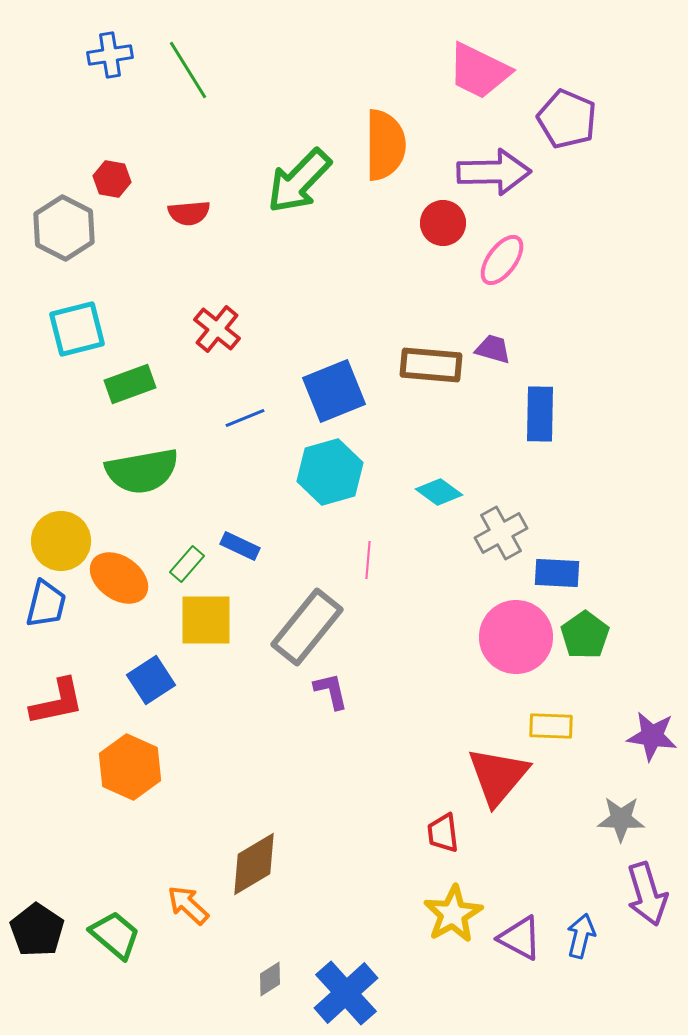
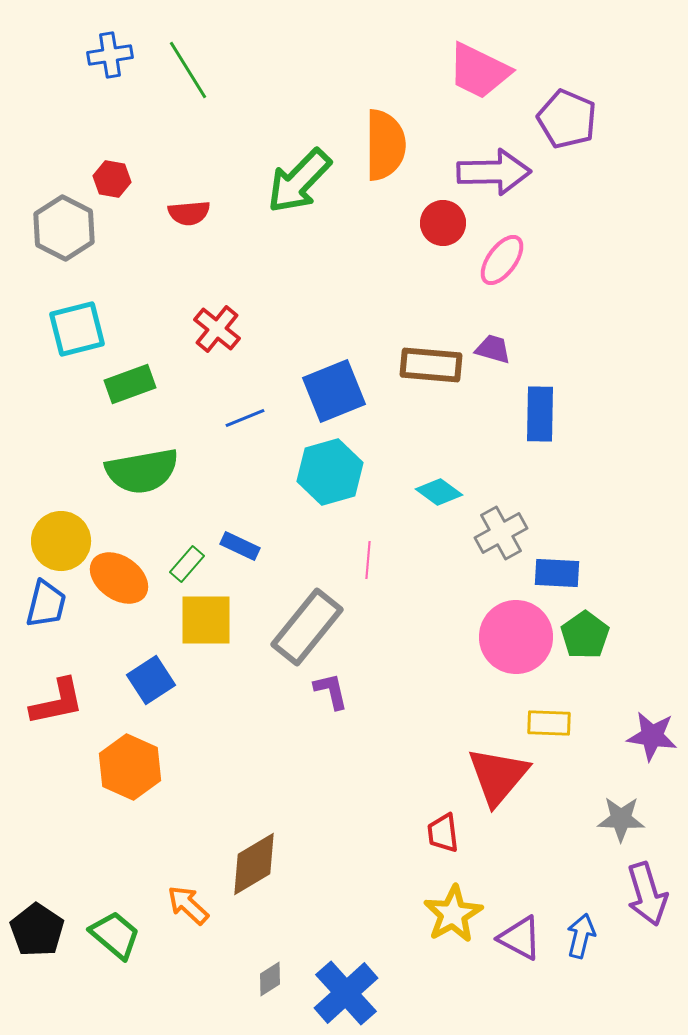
yellow rectangle at (551, 726): moved 2 px left, 3 px up
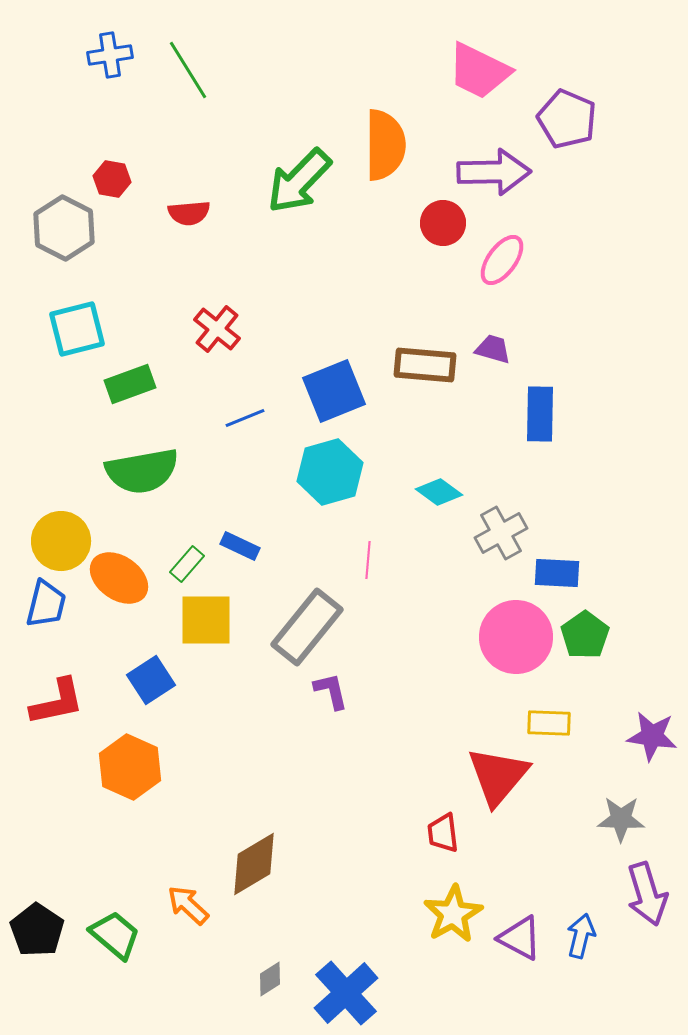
brown rectangle at (431, 365): moved 6 px left
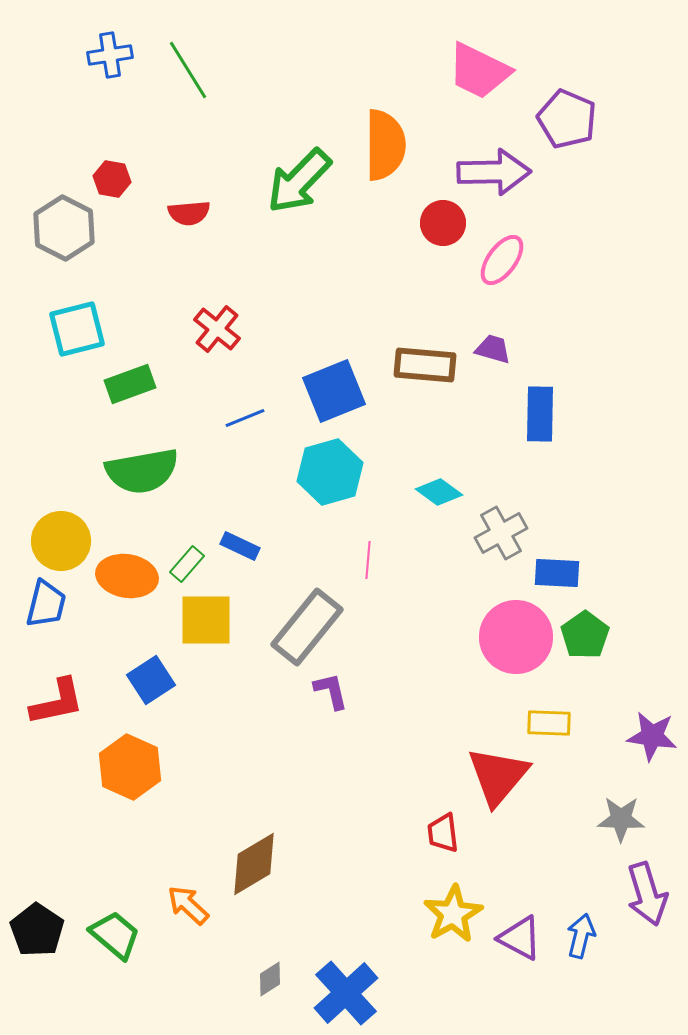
orange ellipse at (119, 578): moved 8 px right, 2 px up; rotated 26 degrees counterclockwise
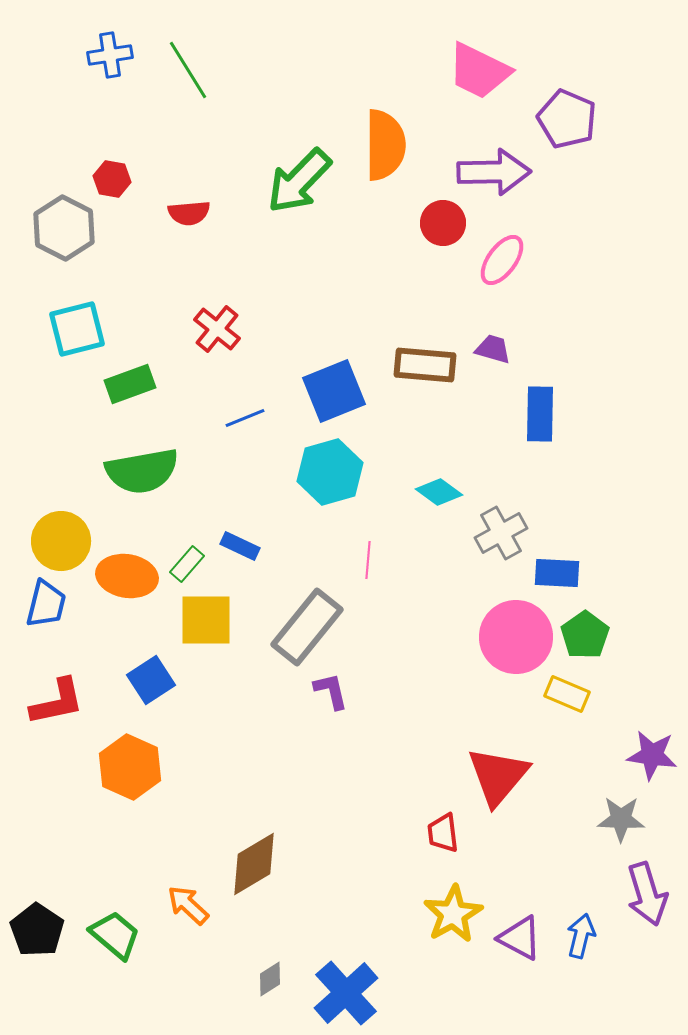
yellow rectangle at (549, 723): moved 18 px right, 29 px up; rotated 21 degrees clockwise
purple star at (652, 736): moved 19 px down
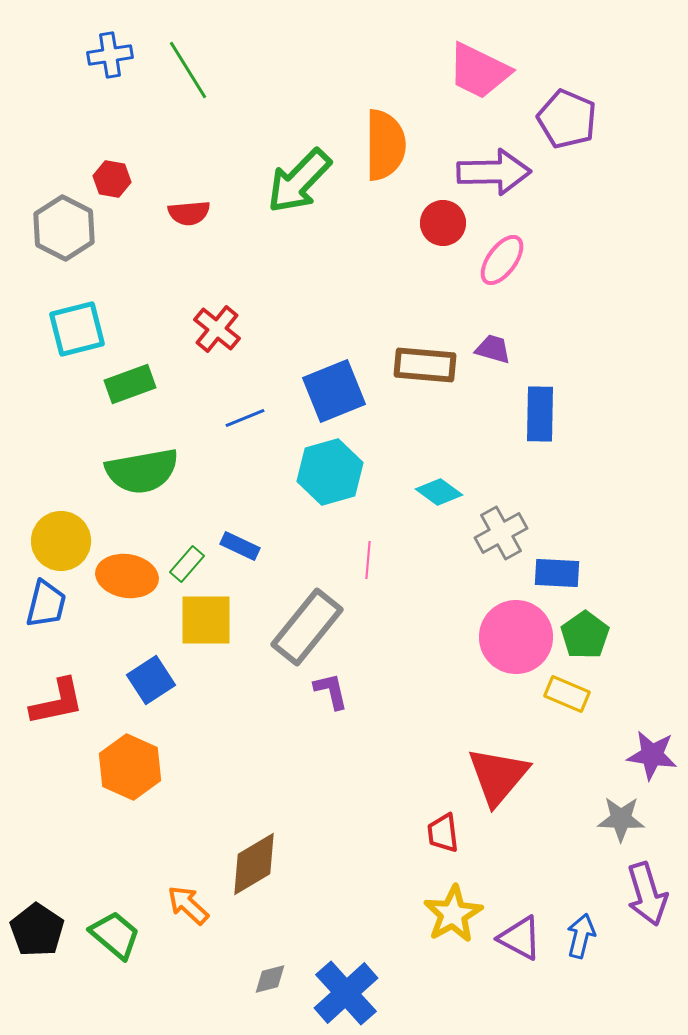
gray diamond at (270, 979): rotated 18 degrees clockwise
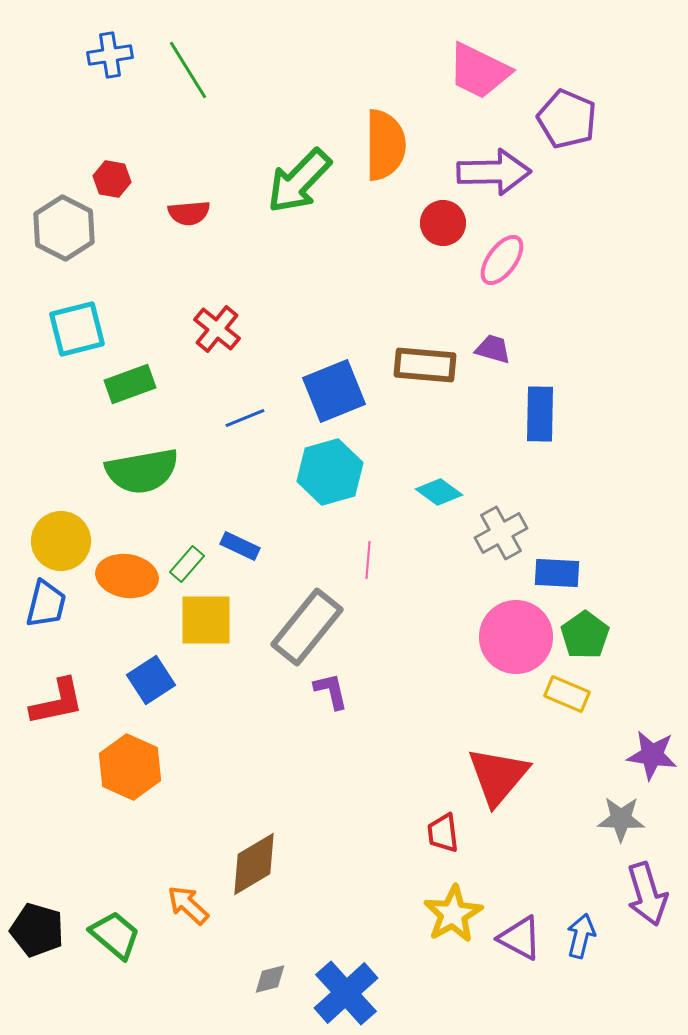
black pentagon at (37, 930): rotated 18 degrees counterclockwise
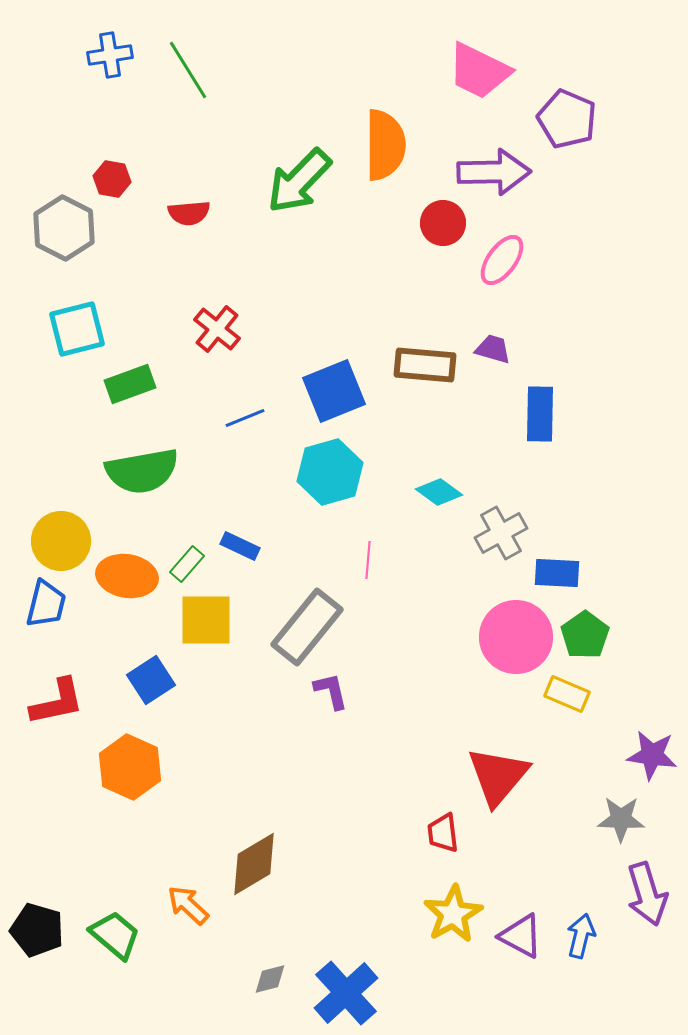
purple triangle at (520, 938): moved 1 px right, 2 px up
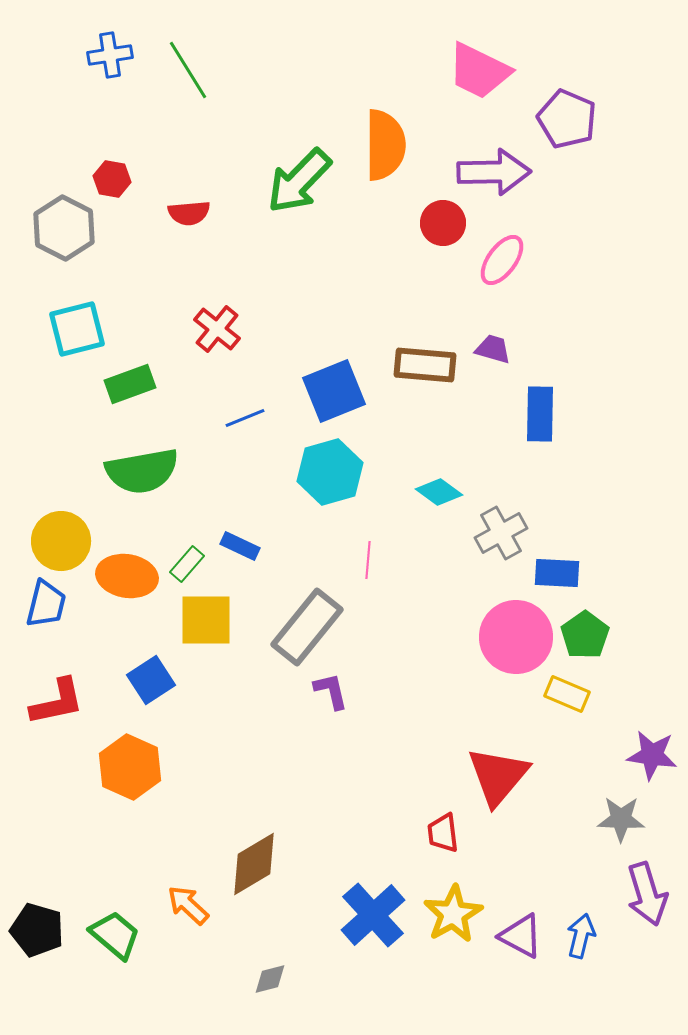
blue cross at (346, 993): moved 27 px right, 78 px up
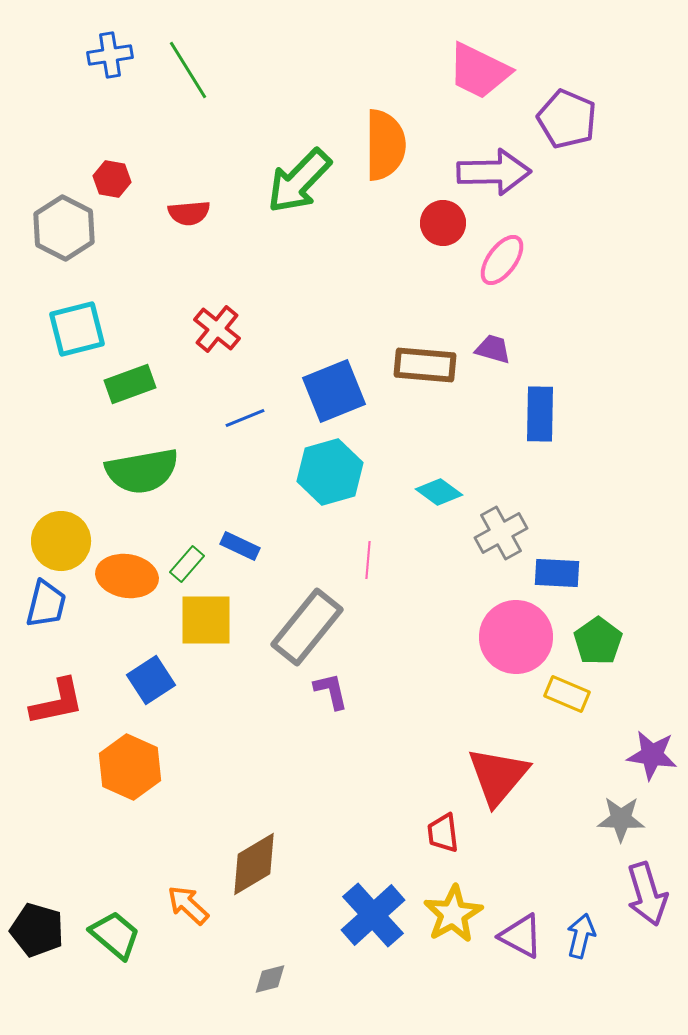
green pentagon at (585, 635): moved 13 px right, 6 px down
